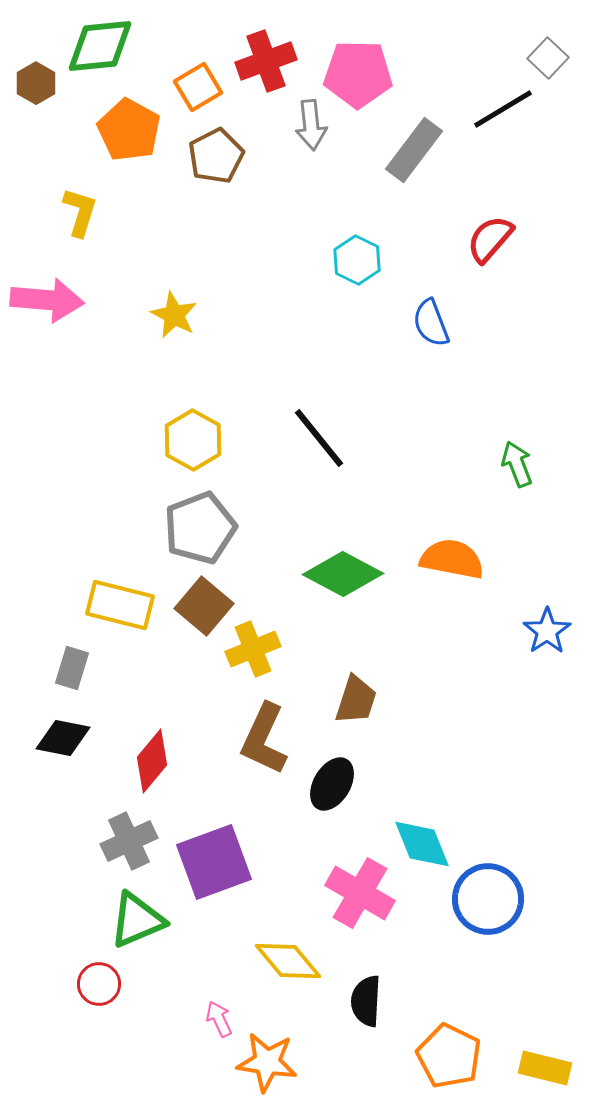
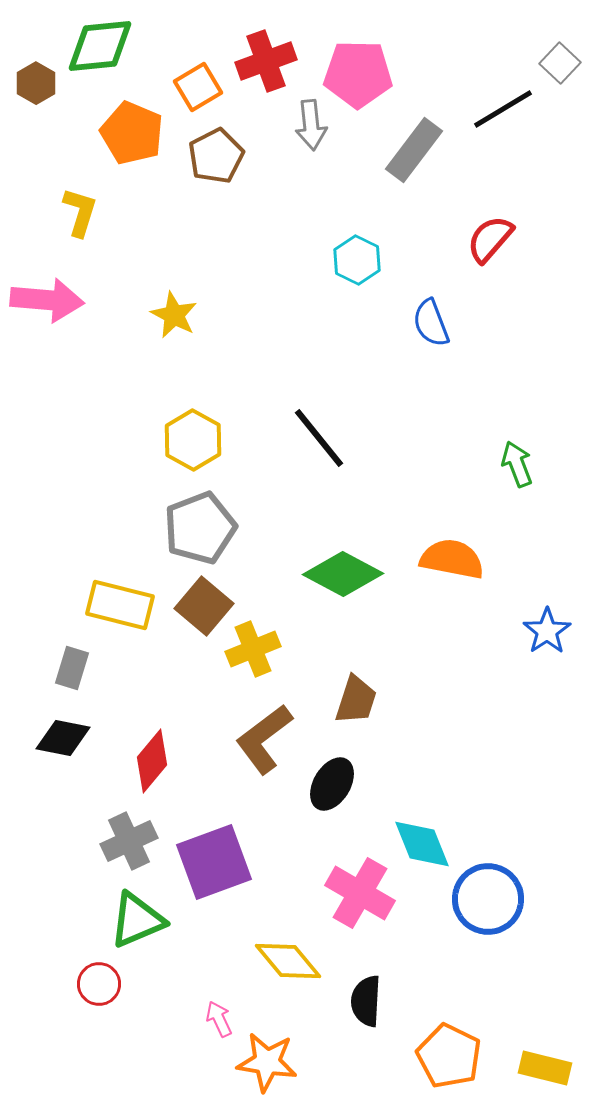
gray square at (548, 58): moved 12 px right, 5 px down
orange pentagon at (129, 130): moved 3 px right, 3 px down; rotated 6 degrees counterclockwise
brown L-shape at (264, 739): rotated 28 degrees clockwise
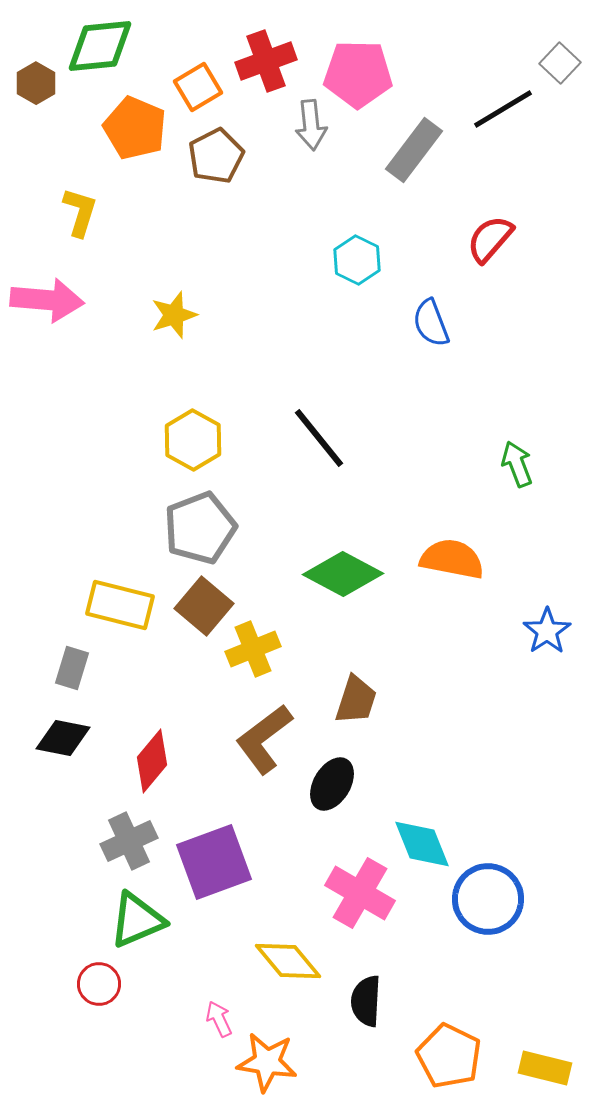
orange pentagon at (132, 133): moved 3 px right, 5 px up
yellow star at (174, 315): rotated 27 degrees clockwise
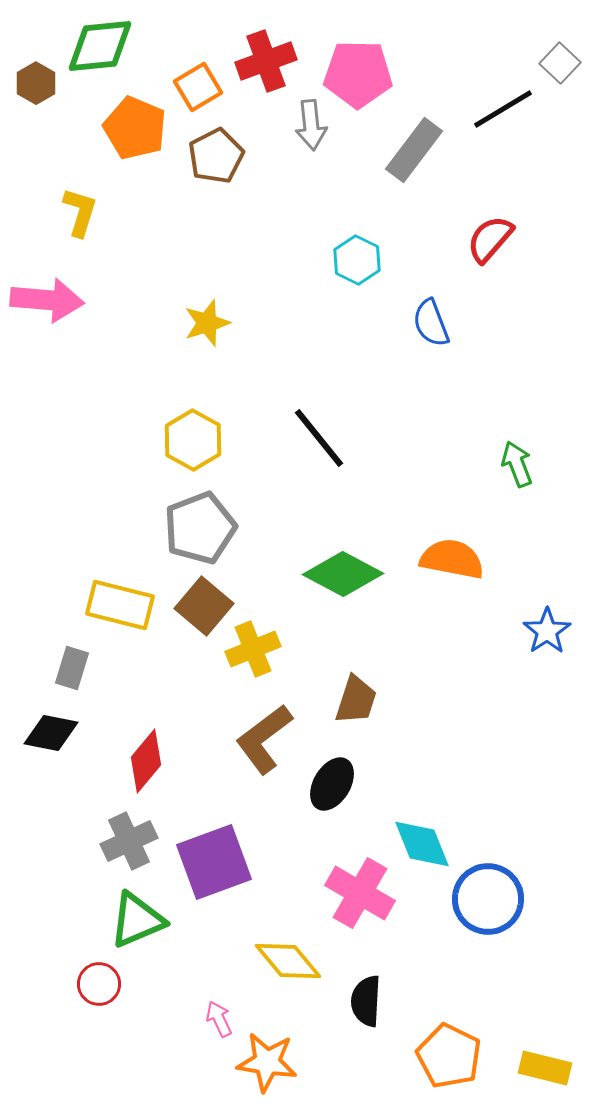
yellow star at (174, 315): moved 33 px right, 8 px down
black diamond at (63, 738): moved 12 px left, 5 px up
red diamond at (152, 761): moved 6 px left
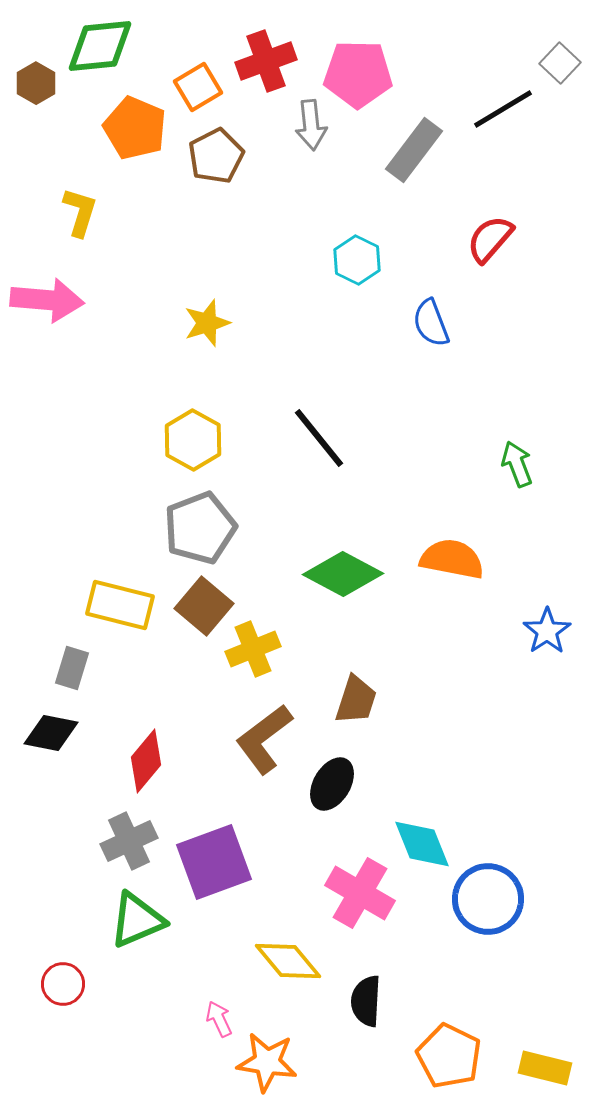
red circle at (99, 984): moved 36 px left
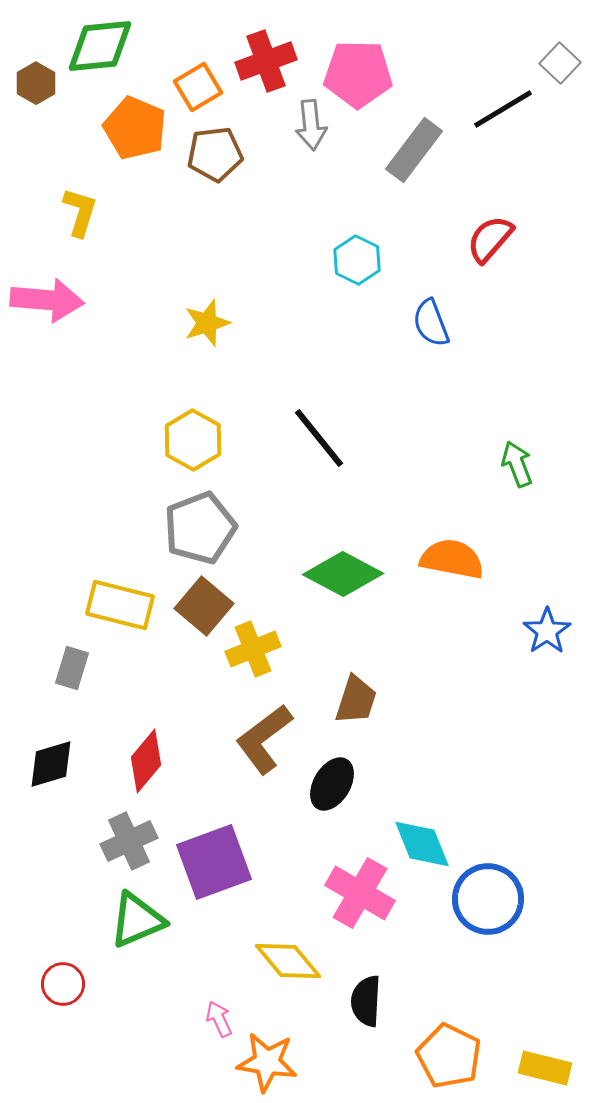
brown pentagon at (216, 156): moved 1 px left, 2 px up; rotated 20 degrees clockwise
black diamond at (51, 733): moved 31 px down; rotated 28 degrees counterclockwise
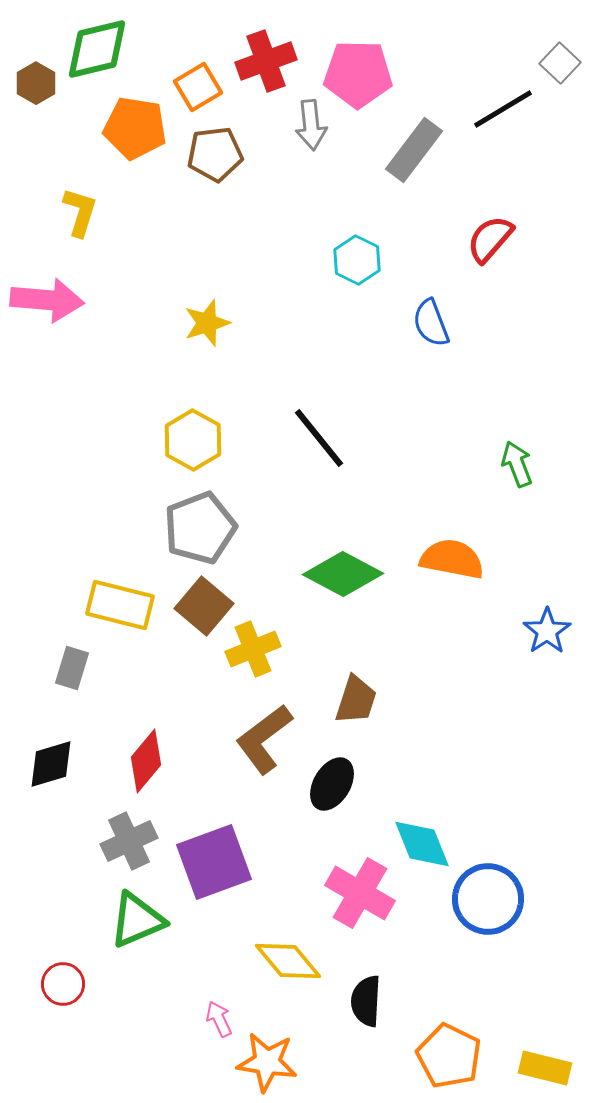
green diamond at (100, 46): moved 3 px left, 3 px down; rotated 8 degrees counterclockwise
orange pentagon at (135, 128): rotated 14 degrees counterclockwise
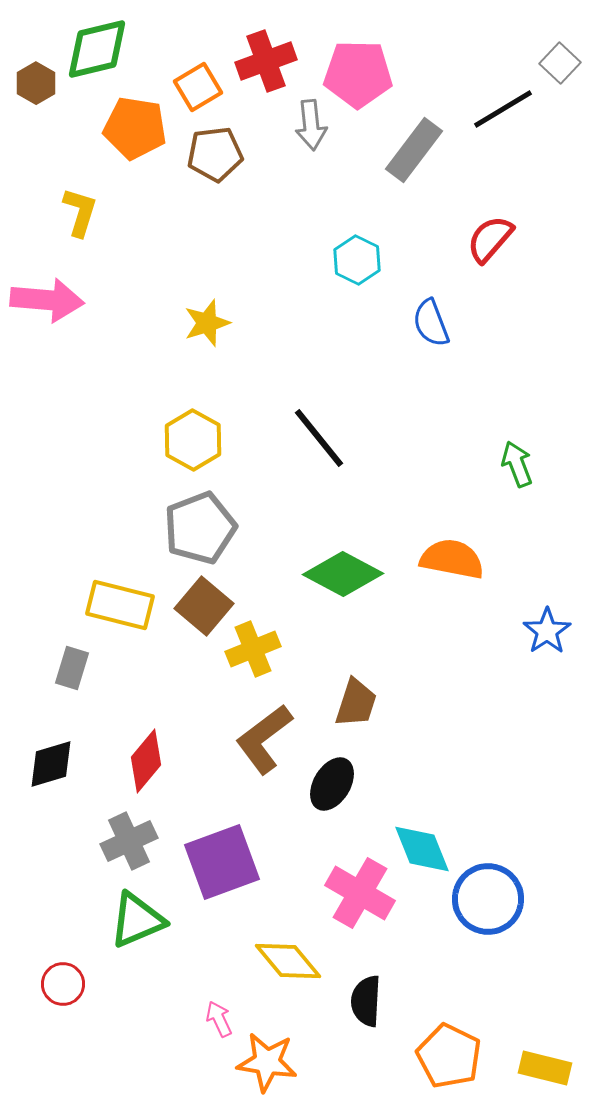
brown trapezoid at (356, 700): moved 3 px down
cyan diamond at (422, 844): moved 5 px down
purple square at (214, 862): moved 8 px right
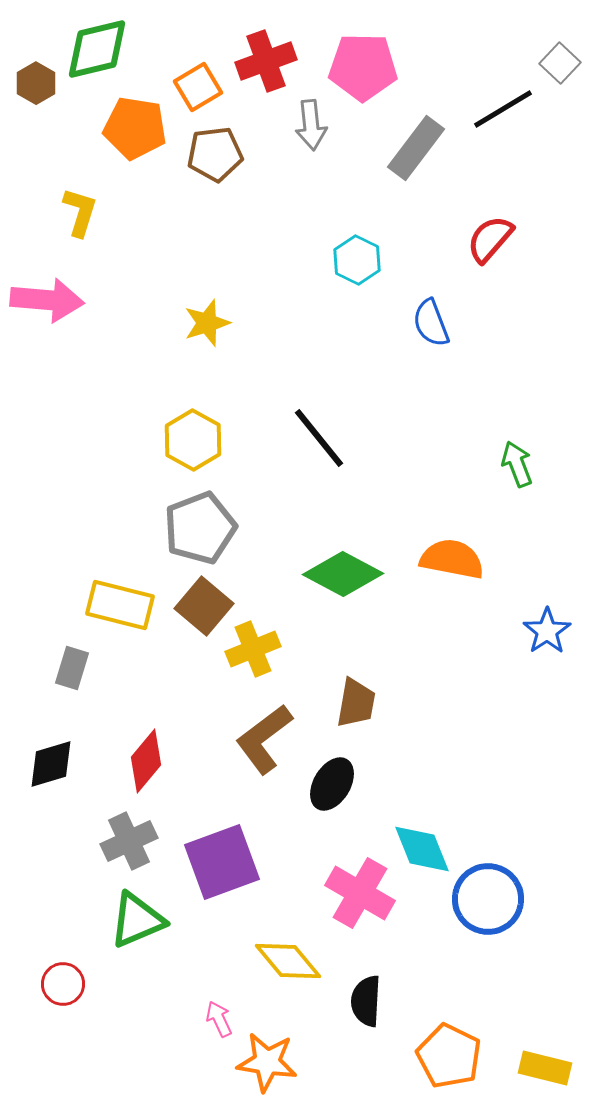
pink pentagon at (358, 74): moved 5 px right, 7 px up
gray rectangle at (414, 150): moved 2 px right, 2 px up
brown trapezoid at (356, 703): rotated 8 degrees counterclockwise
